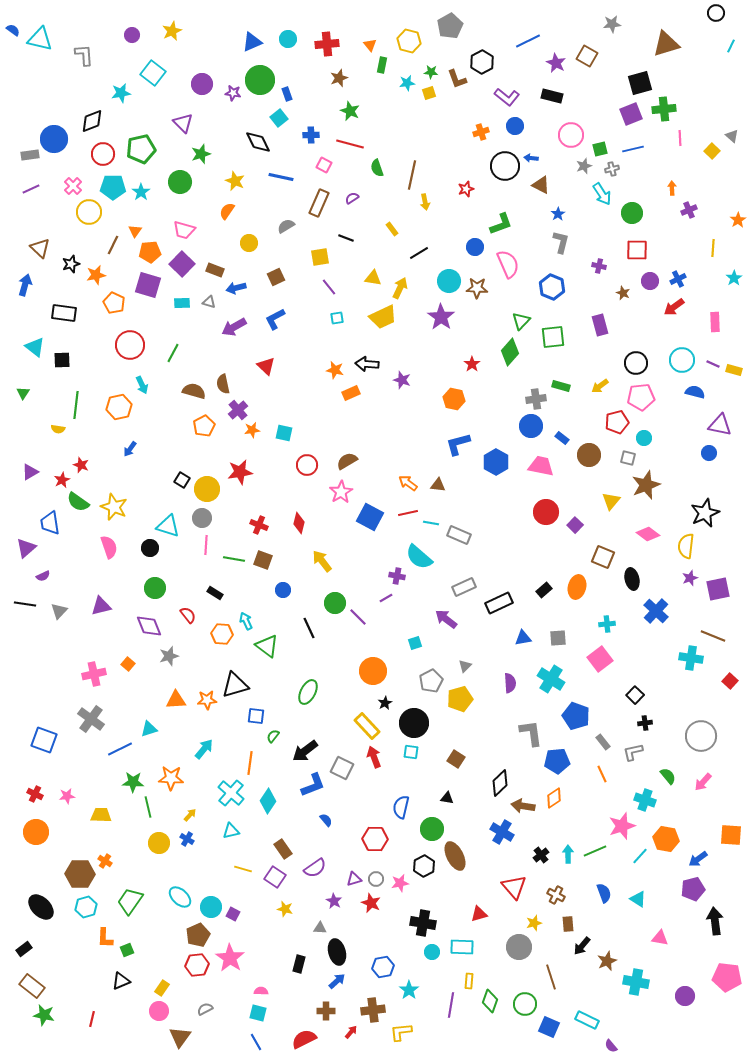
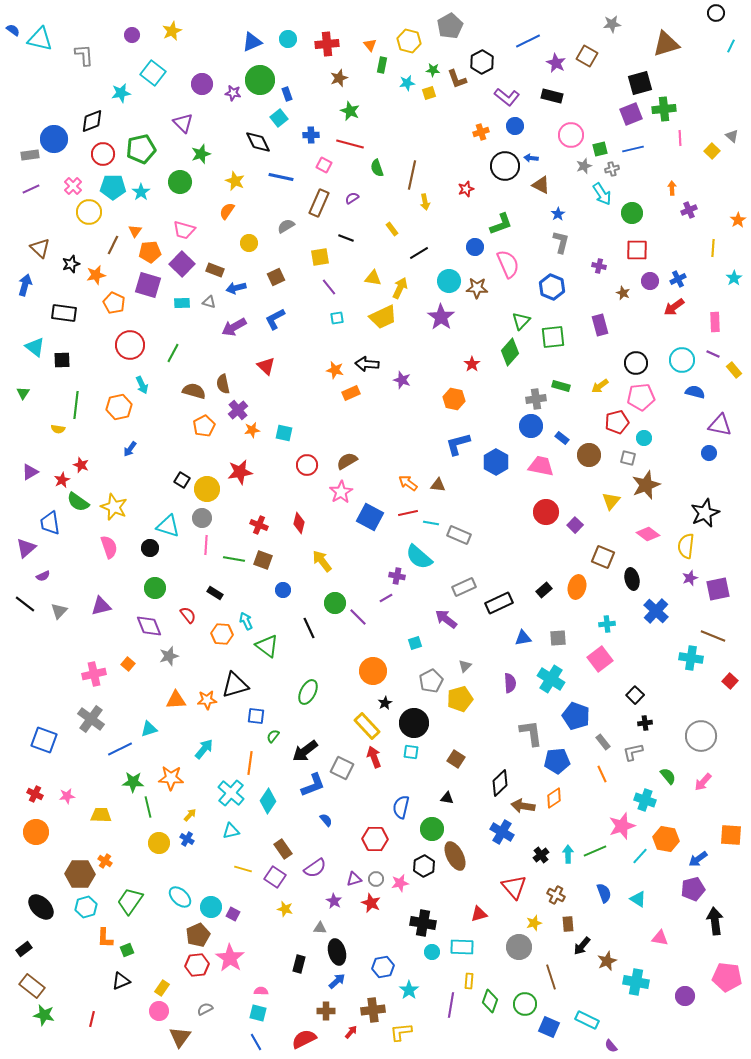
green star at (431, 72): moved 2 px right, 2 px up
purple line at (713, 364): moved 10 px up
yellow rectangle at (734, 370): rotated 35 degrees clockwise
black line at (25, 604): rotated 30 degrees clockwise
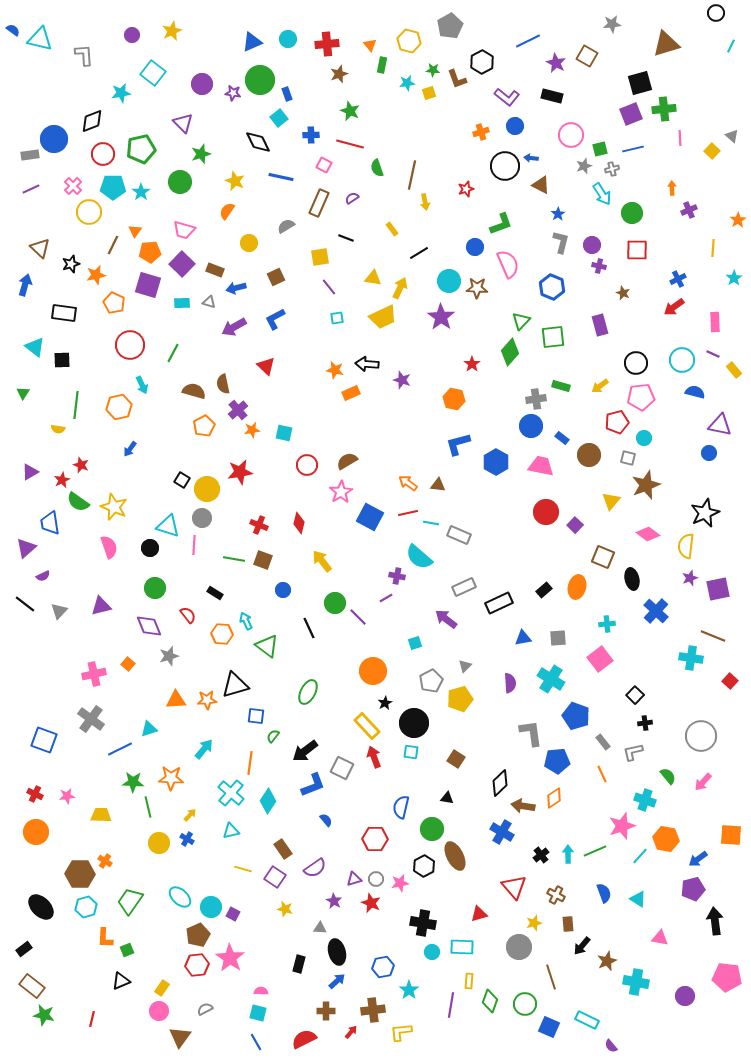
brown star at (339, 78): moved 4 px up
purple circle at (650, 281): moved 58 px left, 36 px up
pink line at (206, 545): moved 12 px left
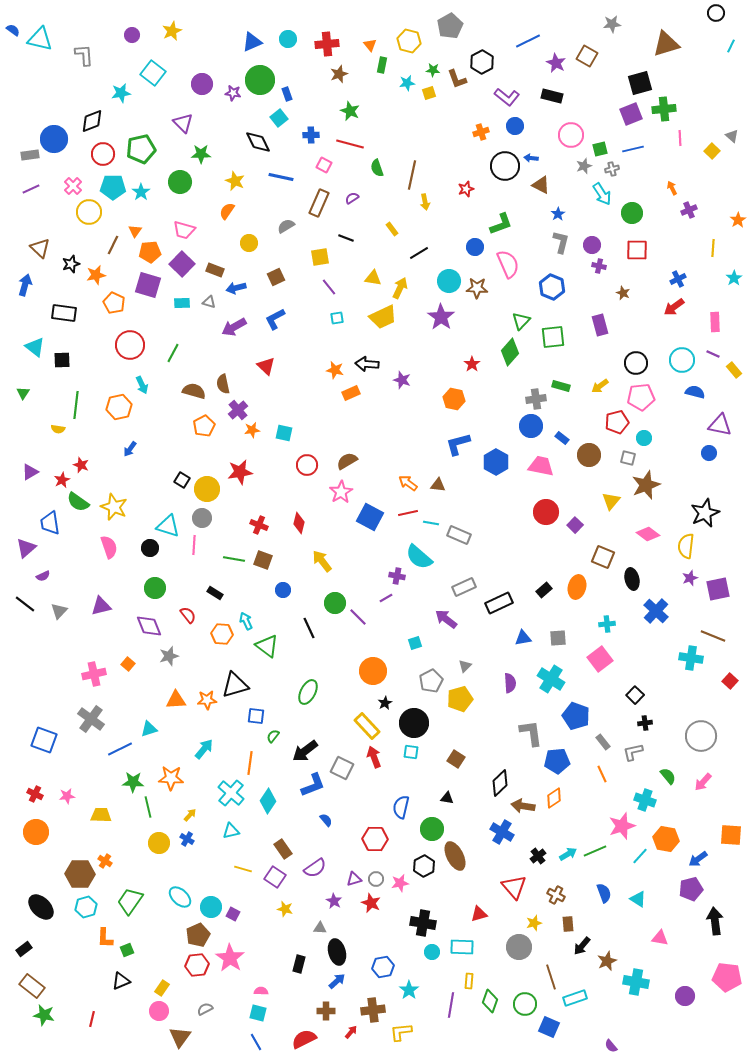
green star at (201, 154): rotated 18 degrees clockwise
orange arrow at (672, 188): rotated 24 degrees counterclockwise
cyan arrow at (568, 854): rotated 60 degrees clockwise
black cross at (541, 855): moved 3 px left, 1 px down
purple pentagon at (693, 889): moved 2 px left
cyan rectangle at (587, 1020): moved 12 px left, 22 px up; rotated 45 degrees counterclockwise
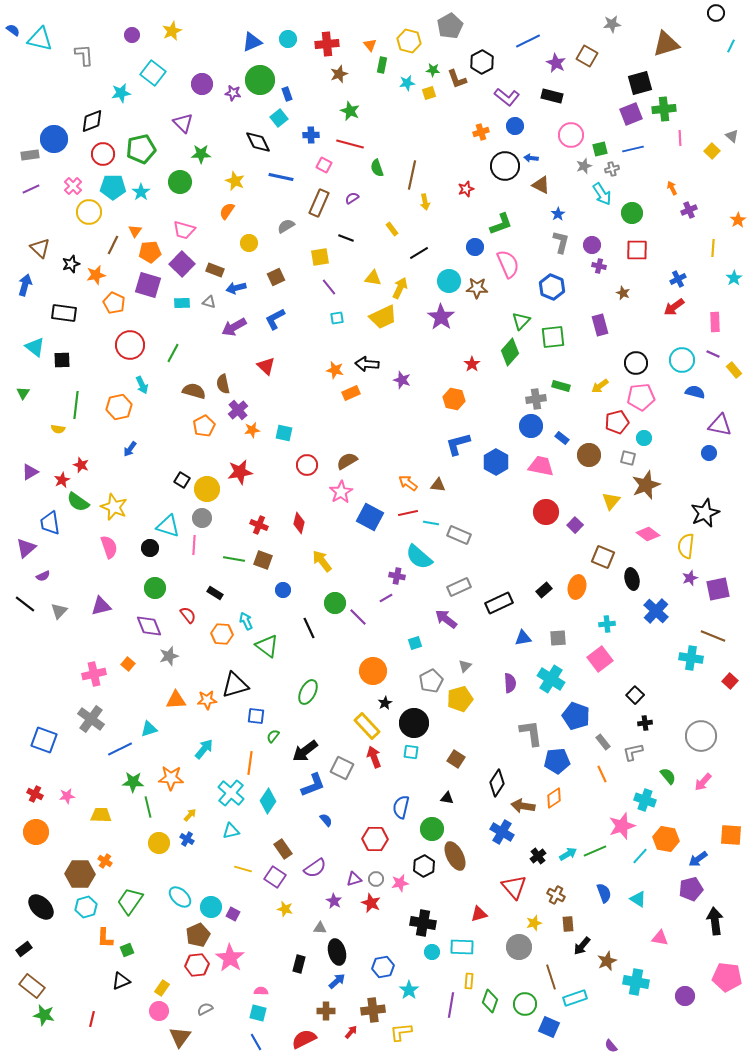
gray rectangle at (464, 587): moved 5 px left
black diamond at (500, 783): moved 3 px left; rotated 12 degrees counterclockwise
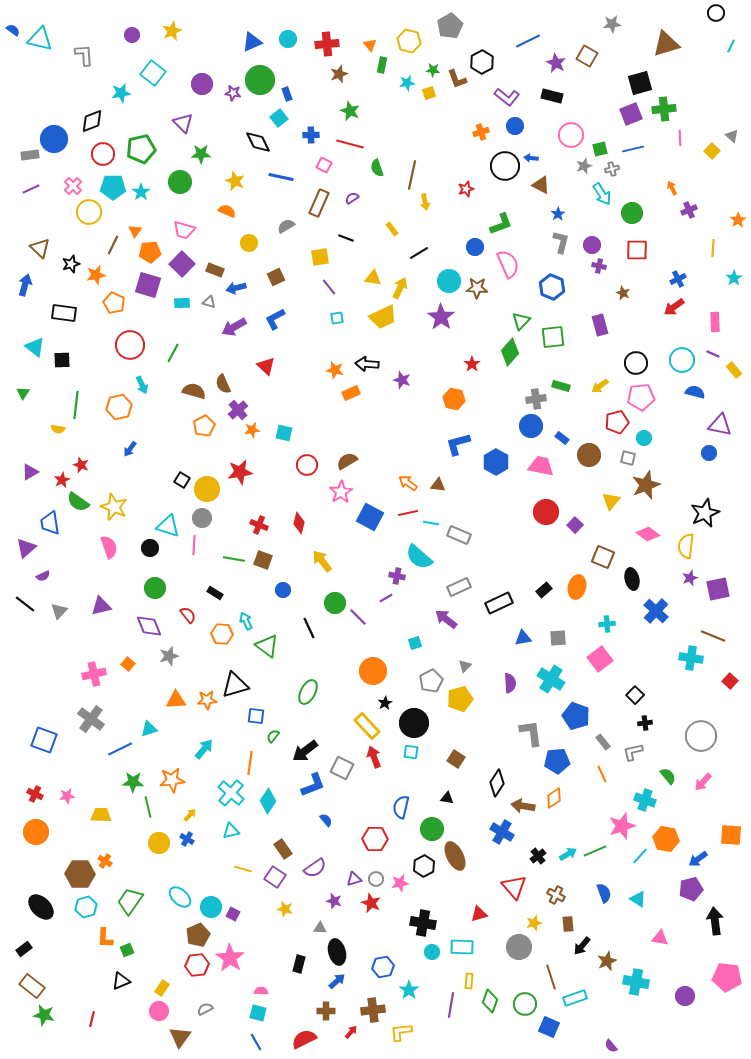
orange semicircle at (227, 211): rotated 78 degrees clockwise
brown semicircle at (223, 384): rotated 12 degrees counterclockwise
orange star at (171, 778): moved 1 px right, 2 px down; rotated 10 degrees counterclockwise
purple star at (334, 901): rotated 14 degrees counterclockwise
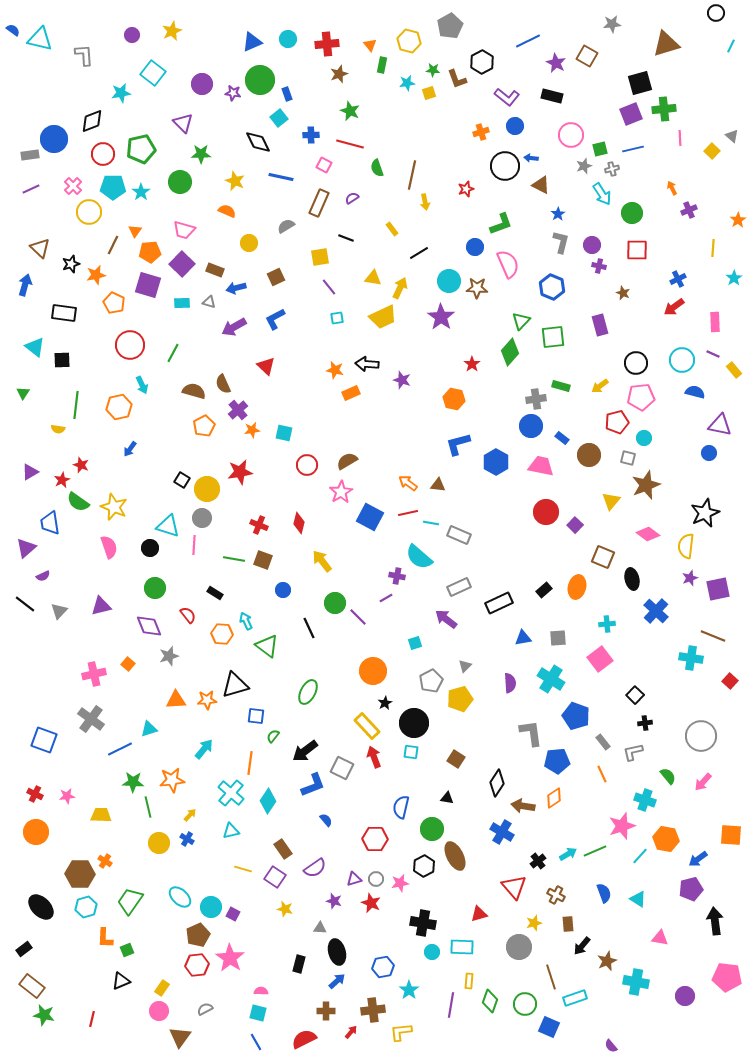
black cross at (538, 856): moved 5 px down
